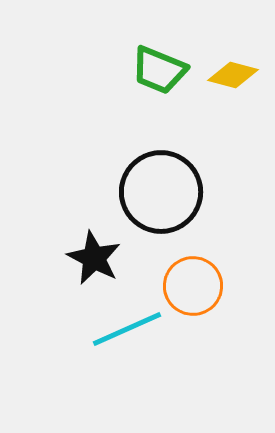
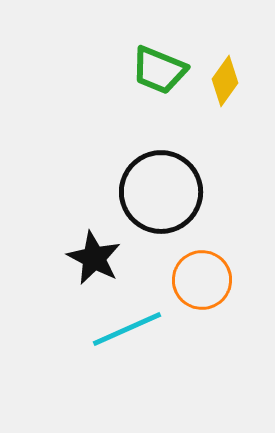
yellow diamond: moved 8 px left, 6 px down; rotated 69 degrees counterclockwise
orange circle: moved 9 px right, 6 px up
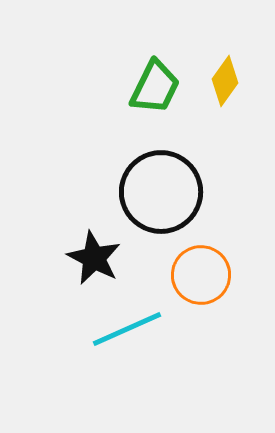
green trapezoid: moved 4 px left, 17 px down; rotated 86 degrees counterclockwise
orange circle: moved 1 px left, 5 px up
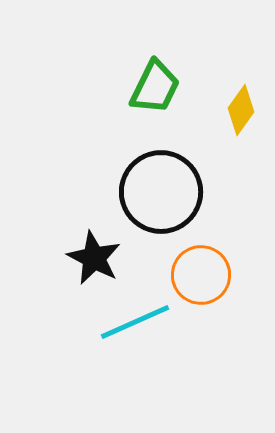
yellow diamond: moved 16 px right, 29 px down
cyan line: moved 8 px right, 7 px up
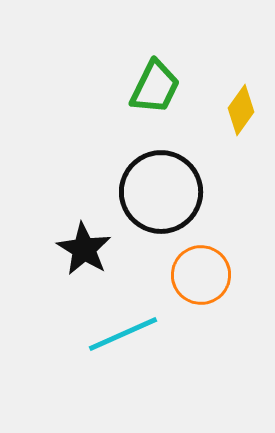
black star: moved 10 px left, 9 px up; rotated 4 degrees clockwise
cyan line: moved 12 px left, 12 px down
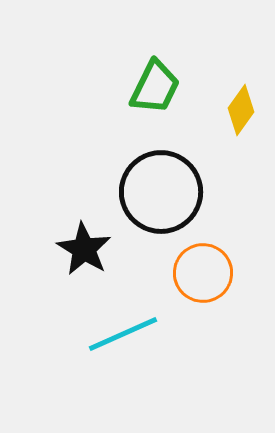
orange circle: moved 2 px right, 2 px up
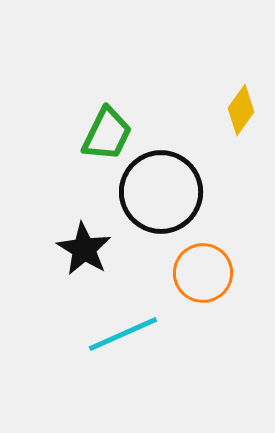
green trapezoid: moved 48 px left, 47 px down
